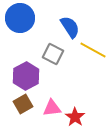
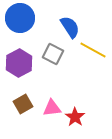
purple hexagon: moved 7 px left, 13 px up
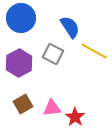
blue circle: moved 1 px right
yellow line: moved 1 px right, 1 px down
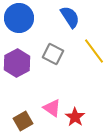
blue circle: moved 2 px left
blue semicircle: moved 10 px up
yellow line: rotated 24 degrees clockwise
purple hexagon: moved 2 px left
brown square: moved 17 px down
pink triangle: rotated 42 degrees clockwise
